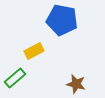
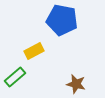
green rectangle: moved 1 px up
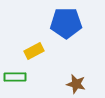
blue pentagon: moved 4 px right, 3 px down; rotated 12 degrees counterclockwise
green rectangle: rotated 40 degrees clockwise
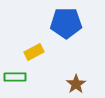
yellow rectangle: moved 1 px down
brown star: rotated 24 degrees clockwise
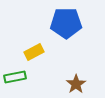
green rectangle: rotated 10 degrees counterclockwise
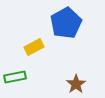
blue pentagon: rotated 28 degrees counterclockwise
yellow rectangle: moved 5 px up
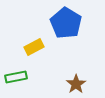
blue pentagon: rotated 12 degrees counterclockwise
green rectangle: moved 1 px right
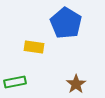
yellow rectangle: rotated 36 degrees clockwise
green rectangle: moved 1 px left, 5 px down
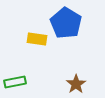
yellow rectangle: moved 3 px right, 8 px up
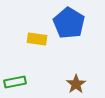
blue pentagon: moved 3 px right
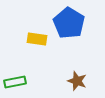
brown star: moved 1 px right, 3 px up; rotated 18 degrees counterclockwise
